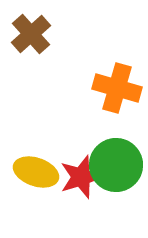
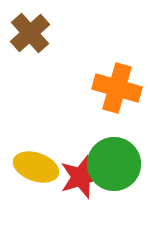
brown cross: moved 1 px left, 1 px up
green circle: moved 2 px left, 1 px up
yellow ellipse: moved 5 px up
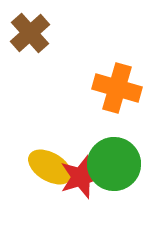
yellow ellipse: moved 14 px right; rotated 12 degrees clockwise
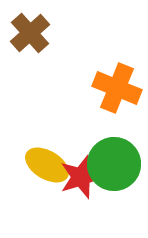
orange cross: rotated 6 degrees clockwise
yellow ellipse: moved 3 px left, 2 px up
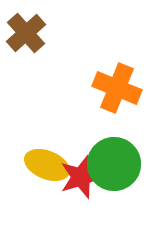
brown cross: moved 4 px left
yellow ellipse: rotated 9 degrees counterclockwise
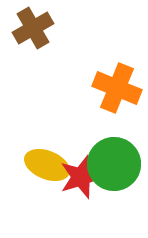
brown cross: moved 7 px right, 5 px up; rotated 12 degrees clockwise
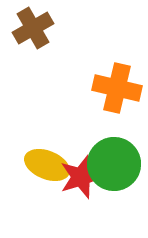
orange cross: rotated 9 degrees counterclockwise
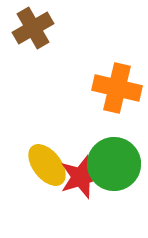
yellow ellipse: rotated 30 degrees clockwise
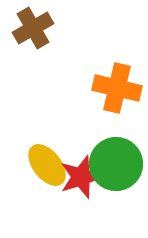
green circle: moved 2 px right
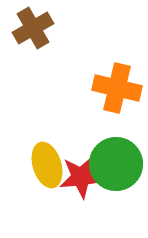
yellow ellipse: rotated 21 degrees clockwise
red star: rotated 12 degrees clockwise
